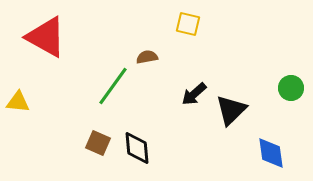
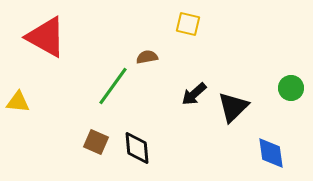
black triangle: moved 2 px right, 3 px up
brown square: moved 2 px left, 1 px up
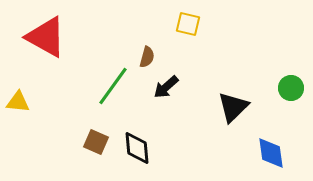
brown semicircle: rotated 115 degrees clockwise
black arrow: moved 28 px left, 7 px up
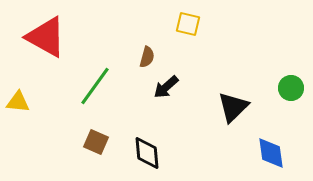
green line: moved 18 px left
black diamond: moved 10 px right, 5 px down
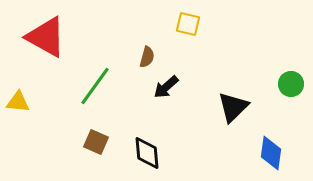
green circle: moved 4 px up
blue diamond: rotated 16 degrees clockwise
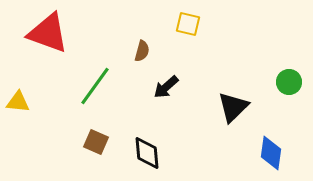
red triangle: moved 2 px right, 4 px up; rotated 9 degrees counterclockwise
brown semicircle: moved 5 px left, 6 px up
green circle: moved 2 px left, 2 px up
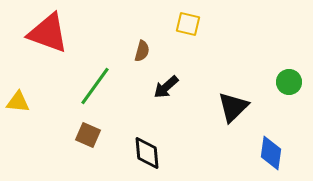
brown square: moved 8 px left, 7 px up
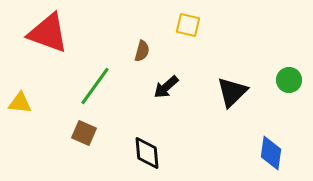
yellow square: moved 1 px down
green circle: moved 2 px up
yellow triangle: moved 2 px right, 1 px down
black triangle: moved 1 px left, 15 px up
brown square: moved 4 px left, 2 px up
